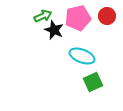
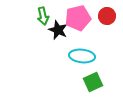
green arrow: rotated 102 degrees clockwise
black star: moved 4 px right
cyan ellipse: rotated 15 degrees counterclockwise
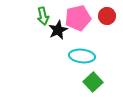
black star: rotated 24 degrees clockwise
green square: rotated 18 degrees counterclockwise
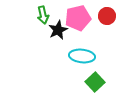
green arrow: moved 1 px up
green square: moved 2 px right
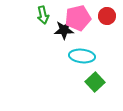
black star: moved 6 px right; rotated 24 degrees clockwise
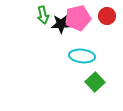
black star: moved 3 px left, 6 px up
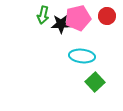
green arrow: rotated 24 degrees clockwise
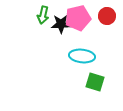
green square: rotated 30 degrees counterclockwise
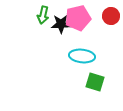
red circle: moved 4 px right
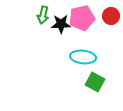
pink pentagon: moved 4 px right
cyan ellipse: moved 1 px right, 1 px down
green square: rotated 12 degrees clockwise
